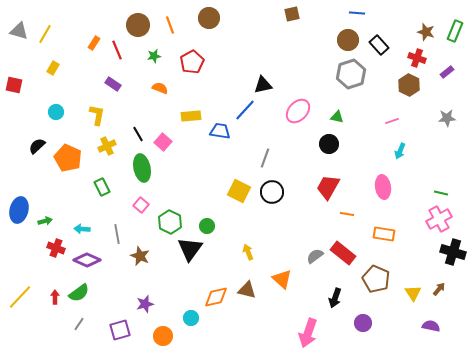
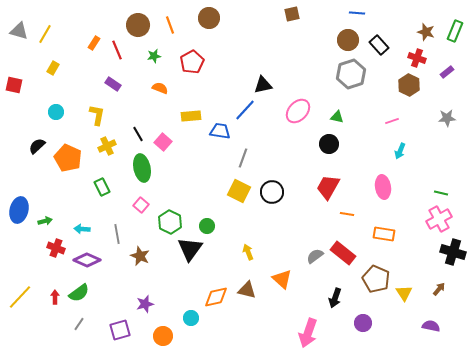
gray line at (265, 158): moved 22 px left
yellow triangle at (413, 293): moved 9 px left
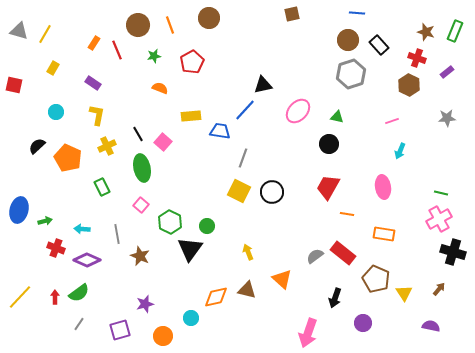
purple rectangle at (113, 84): moved 20 px left, 1 px up
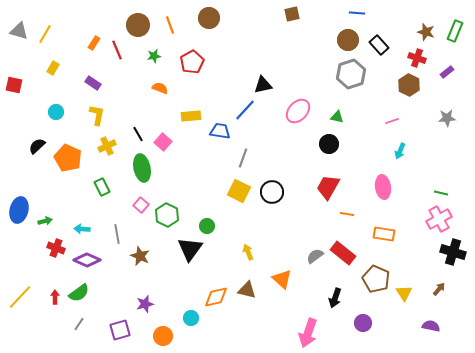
green hexagon at (170, 222): moved 3 px left, 7 px up
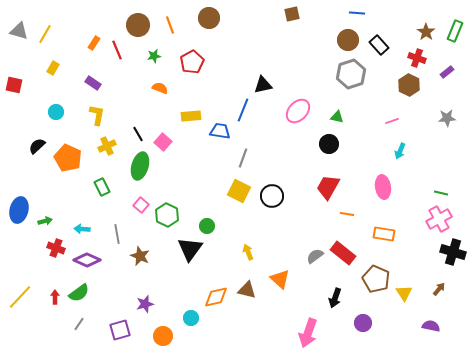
brown star at (426, 32): rotated 18 degrees clockwise
blue line at (245, 110): moved 2 px left; rotated 20 degrees counterclockwise
green ellipse at (142, 168): moved 2 px left, 2 px up; rotated 28 degrees clockwise
black circle at (272, 192): moved 4 px down
orange triangle at (282, 279): moved 2 px left
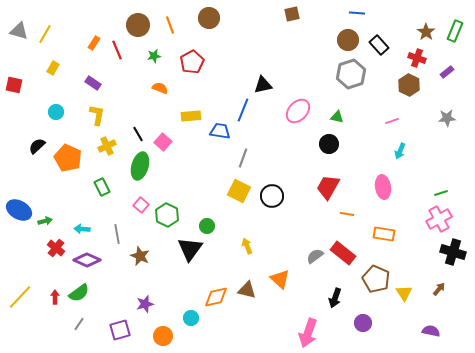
green line at (441, 193): rotated 32 degrees counterclockwise
blue ellipse at (19, 210): rotated 75 degrees counterclockwise
red cross at (56, 248): rotated 18 degrees clockwise
yellow arrow at (248, 252): moved 1 px left, 6 px up
purple semicircle at (431, 326): moved 5 px down
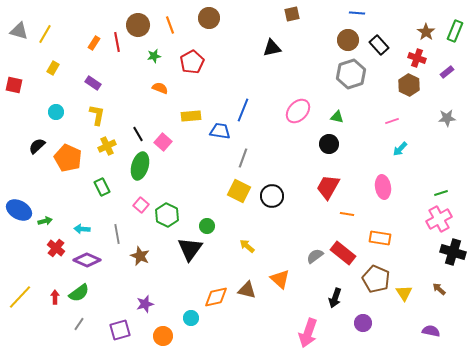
red line at (117, 50): moved 8 px up; rotated 12 degrees clockwise
black triangle at (263, 85): moved 9 px right, 37 px up
cyan arrow at (400, 151): moved 2 px up; rotated 21 degrees clockwise
orange rectangle at (384, 234): moved 4 px left, 4 px down
yellow arrow at (247, 246): rotated 28 degrees counterclockwise
brown arrow at (439, 289): rotated 88 degrees counterclockwise
